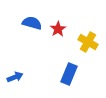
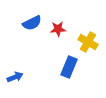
blue semicircle: rotated 138 degrees clockwise
red star: rotated 28 degrees clockwise
blue rectangle: moved 7 px up
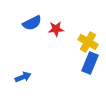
red star: moved 2 px left
blue rectangle: moved 21 px right, 4 px up
blue arrow: moved 8 px right
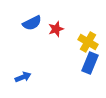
red star: rotated 14 degrees counterclockwise
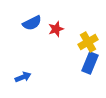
yellow cross: rotated 30 degrees clockwise
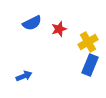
red star: moved 3 px right
blue rectangle: moved 2 px down
blue arrow: moved 1 px right, 1 px up
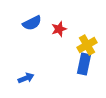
yellow cross: moved 1 px left, 3 px down
blue rectangle: moved 6 px left, 1 px up; rotated 10 degrees counterclockwise
blue arrow: moved 2 px right, 2 px down
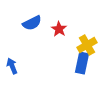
red star: rotated 21 degrees counterclockwise
blue rectangle: moved 2 px left, 1 px up
blue arrow: moved 14 px left, 12 px up; rotated 91 degrees counterclockwise
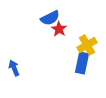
blue semicircle: moved 18 px right, 5 px up
blue arrow: moved 2 px right, 2 px down
